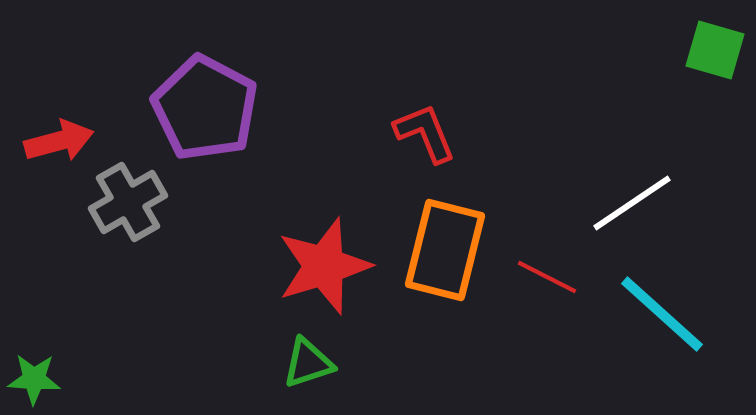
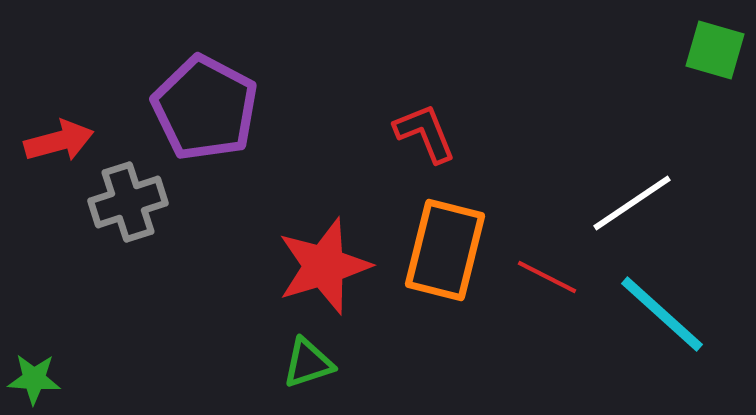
gray cross: rotated 12 degrees clockwise
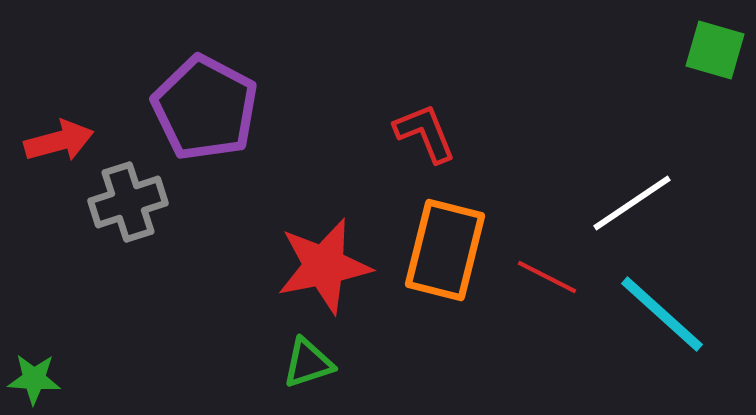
red star: rotated 6 degrees clockwise
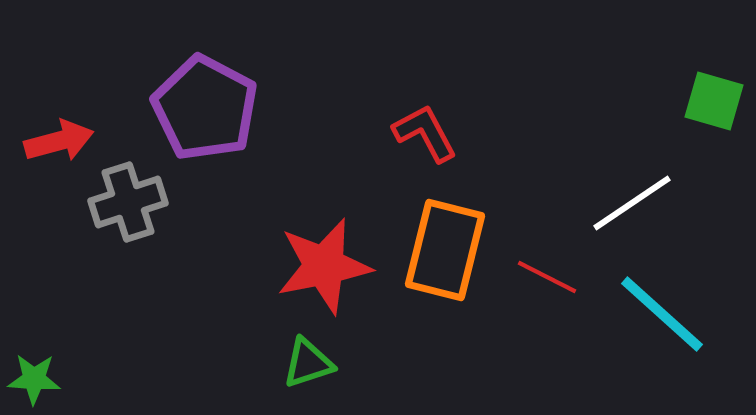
green square: moved 1 px left, 51 px down
red L-shape: rotated 6 degrees counterclockwise
